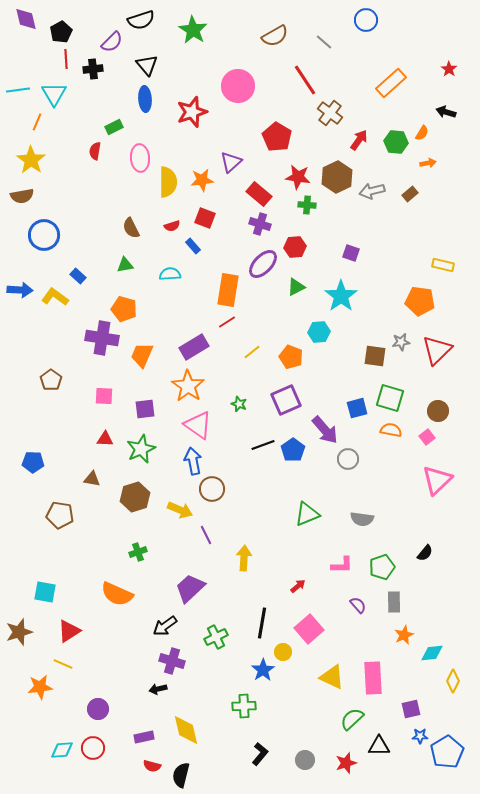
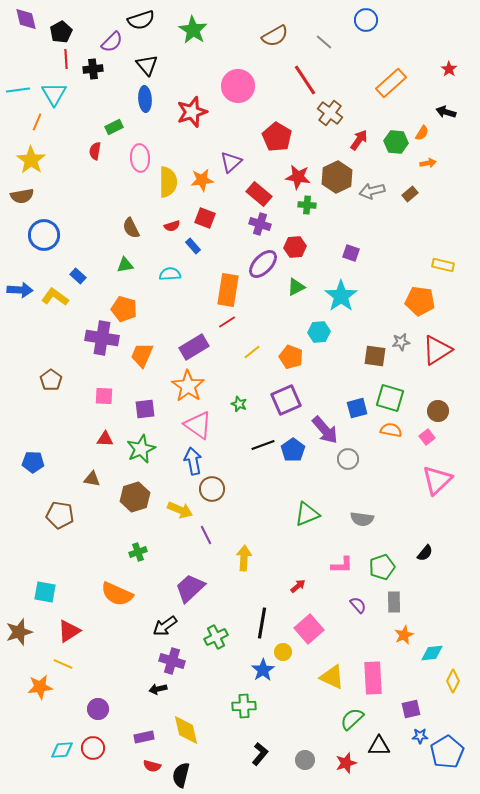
red triangle at (437, 350): rotated 12 degrees clockwise
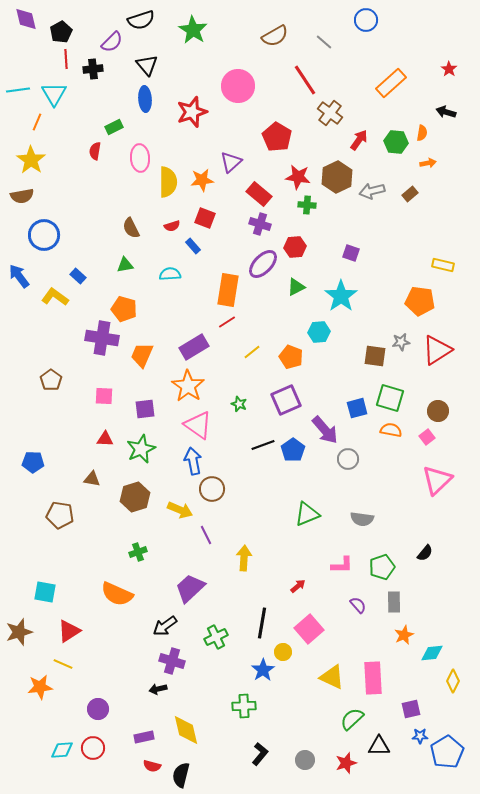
orange semicircle at (422, 133): rotated 21 degrees counterclockwise
blue arrow at (20, 290): moved 1 px left, 14 px up; rotated 130 degrees counterclockwise
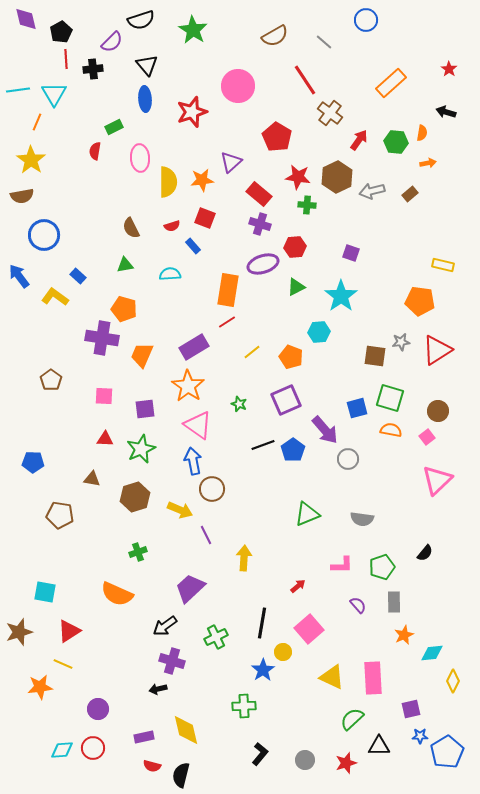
purple ellipse at (263, 264): rotated 28 degrees clockwise
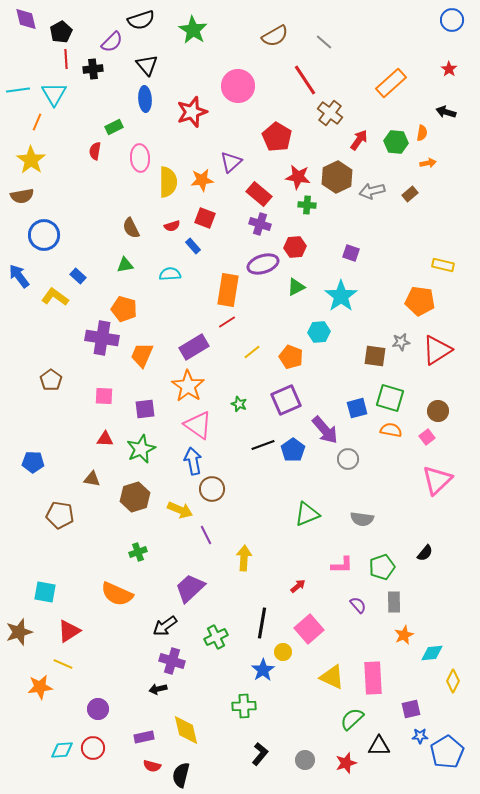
blue circle at (366, 20): moved 86 px right
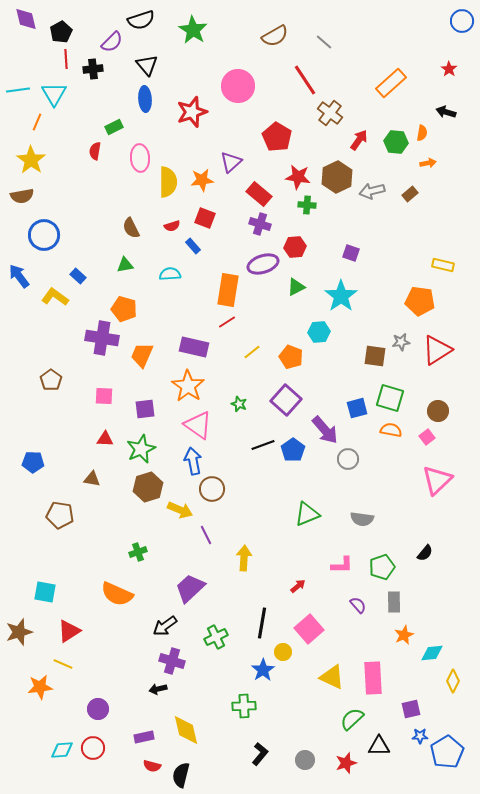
blue circle at (452, 20): moved 10 px right, 1 px down
purple rectangle at (194, 347): rotated 44 degrees clockwise
purple square at (286, 400): rotated 24 degrees counterclockwise
brown hexagon at (135, 497): moved 13 px right, 10 px up
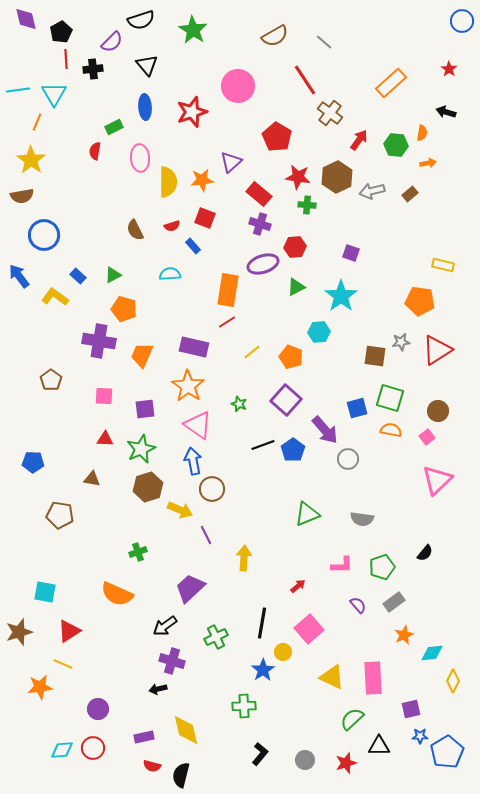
blue ellipse at (145, 99): moved 8 px down
green hexagon at (396, 142): moved 3 px down
brown semicircle at (131, 228): moved 4 px right, 2 px down
green triangle at (125, 265): moved 12 px left, 10 px down; rotated 18 degrees counterclockwise
purple cross at (102, 338): moved 3 px left, 3 px down
gray rectangle at (394, 602): rotated 55 degrees clockwise
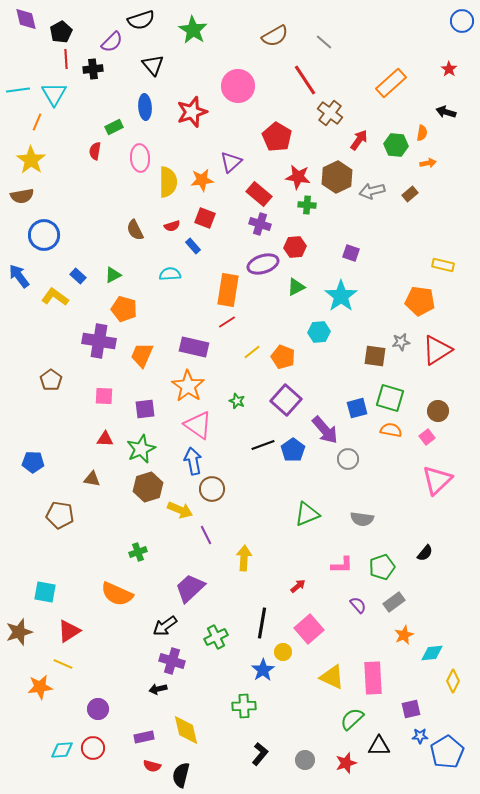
black triangle at (147, 65): moved 6 px right
orange pentagon at (291, 357): moved 8 px left
green star at (239, 404): moved 2 px left, 3 px up
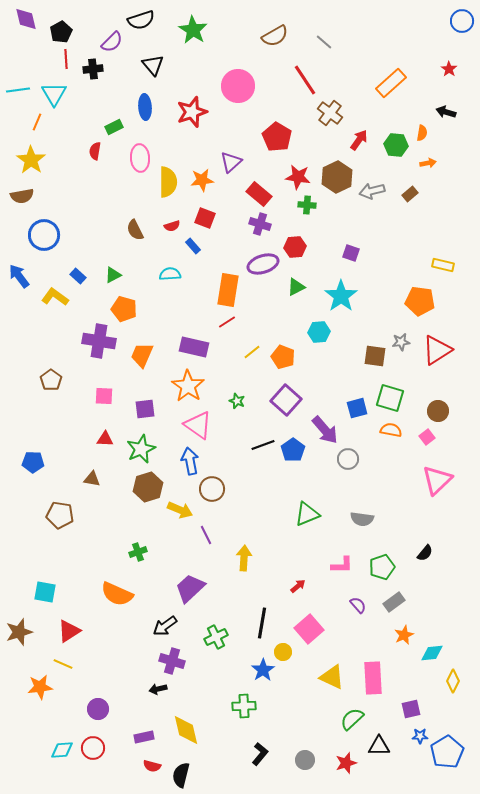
blue arrow at (193, 461): moved 3 px left
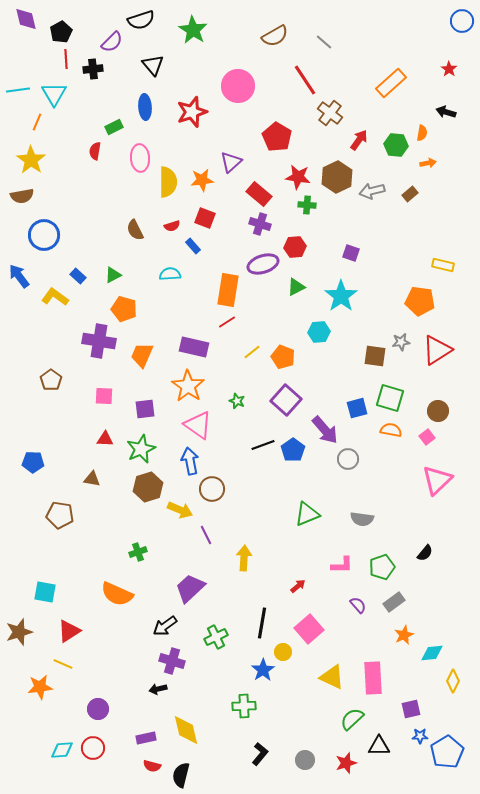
purple rectangle at (144, 737): moved 2 px right, 1 px down
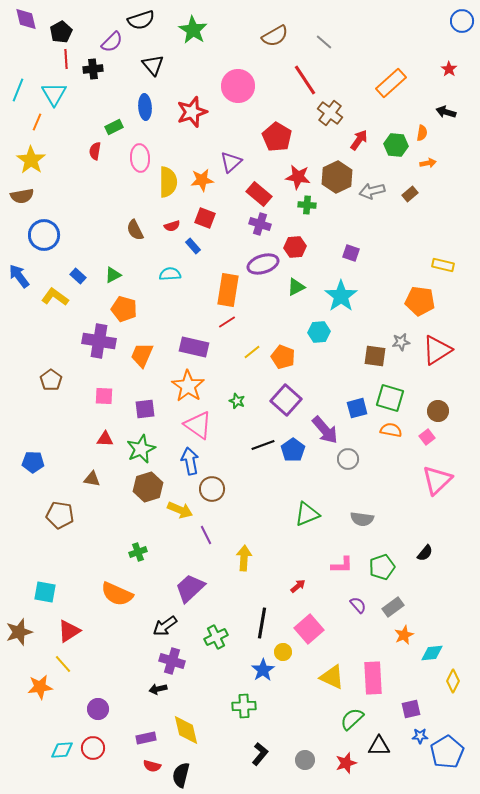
cyan line at (18, 90): rotated 60 degrees counterclockwise
gray rectangle at (394, 602): moved 1 px left, 5 px down
yellow line at (63, 664): rotated 24 degrees clockwise
